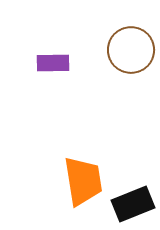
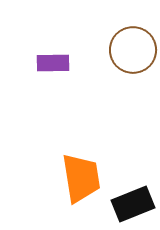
brown circle: moved 2 px right
orange trapezoid: moved 2 px left, 3 px up
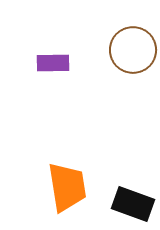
orange trapezoid: moved 14 px left, 9 px down
black rectangle: rotated 42 degrees clockwise
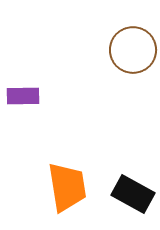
purple rectangle: moved 30 px left, 33 px down
black rectangle: moved 10 px up; rotated 9 degrees clockwise
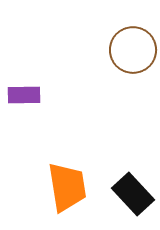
purple rectangle: moved 1 px right, 1 px up
black rectangle: rotated 18 degrees clockwise
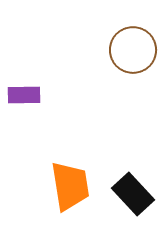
orange trapezoid: moved 3 px right, 1 px up
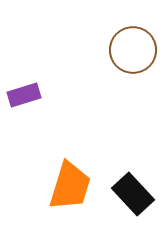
purple rectangle: rotated 16 degrees counterclockwise
orange trapezoid: rotated 26 degrees clockwise
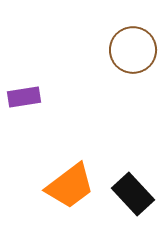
purple rectangle: moved 2 px down; rotated 8 degrees clockwise
orange trapezoid: rotated 36 degrees clockwise
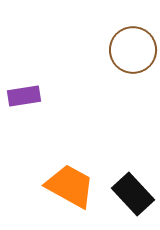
purple rectangle: moved 1 px up
orange trapezoid: rotated 114 degrees counterclockwise
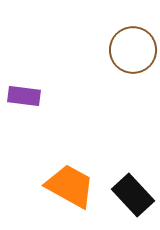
purple rectangle: rotated 16 degrees clockwise
black rectangle: moved 1 px down
